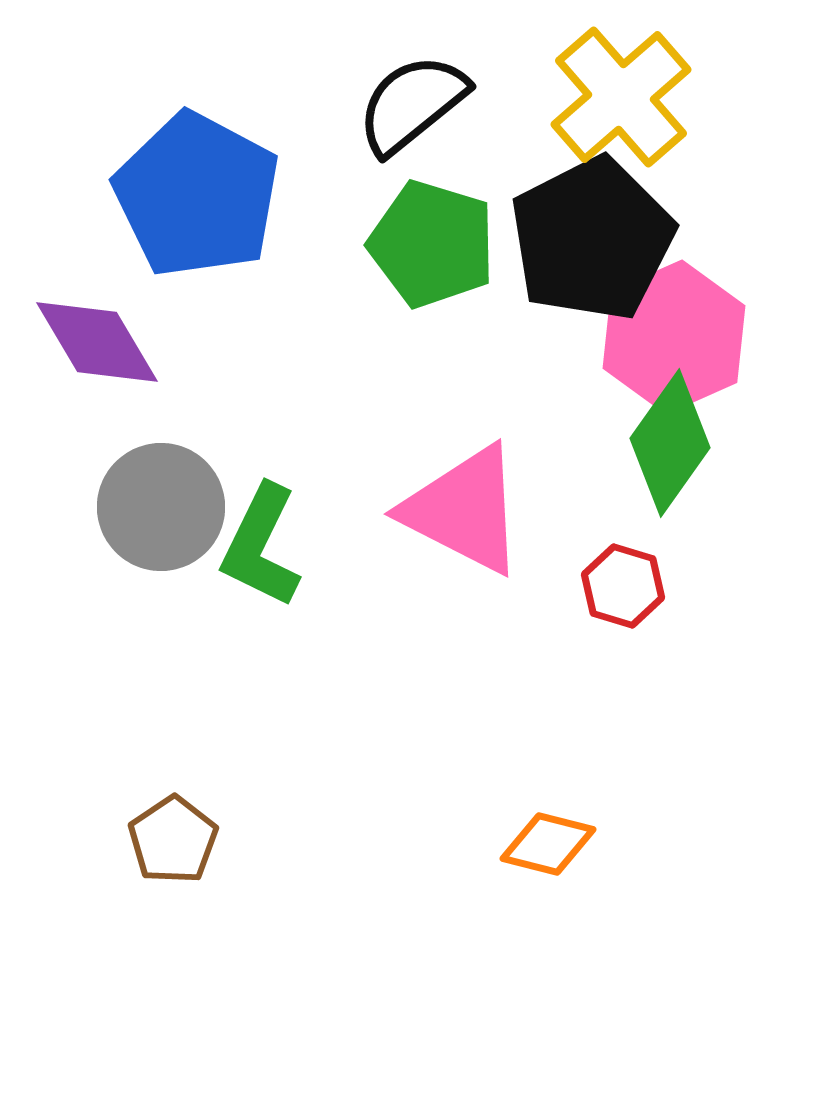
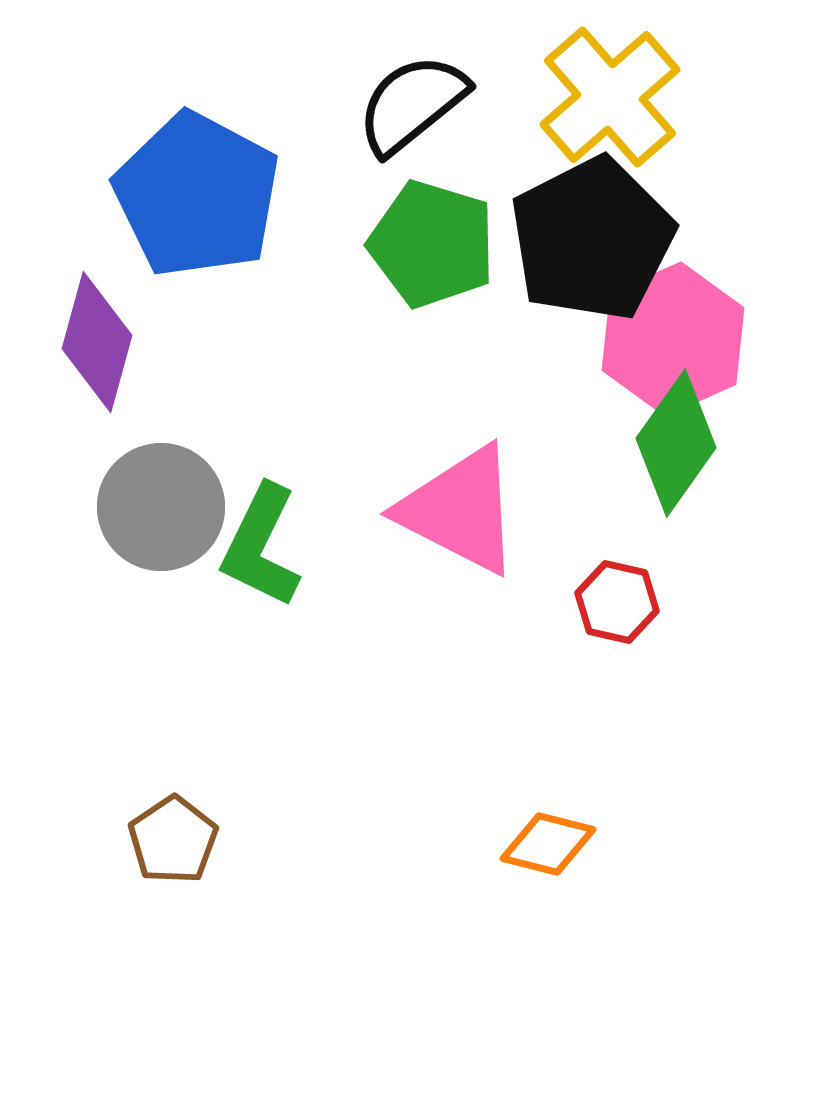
yellow cross: moved 11 px left
pink hexagon: moved 1 px left, 2 px down
purple diamond: rotated 46 degrees clockwise
green diamond: moved 6 px right
pink triangle: moved 4 px left
red hexagon: moved 6 px left, 16 px down; rotated 4 degrees counterclockwise
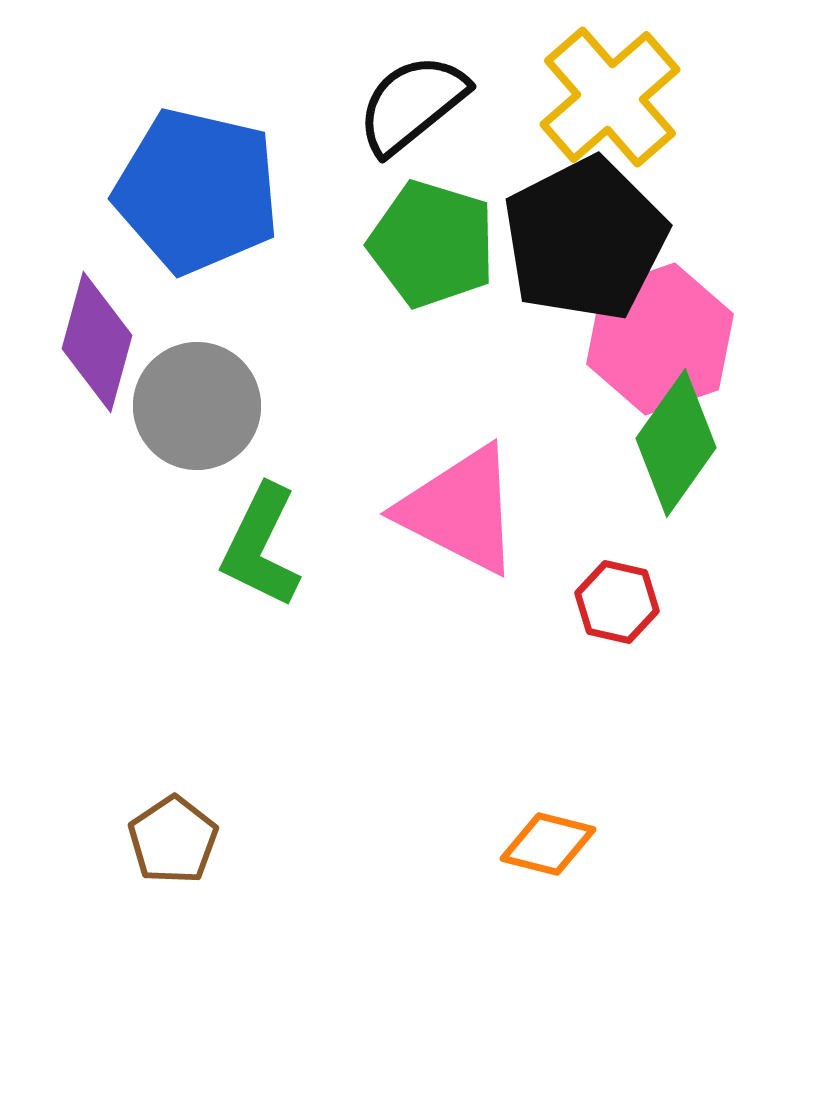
blue pentagon: moved 4 px up; rotated 15 degrees counterclockwise
black pentagon: moved 7 px left
pink hexagon: moved 13 px left; rotated 5 degrees clockwise
gray circle: moved 36 px right, 101 px up
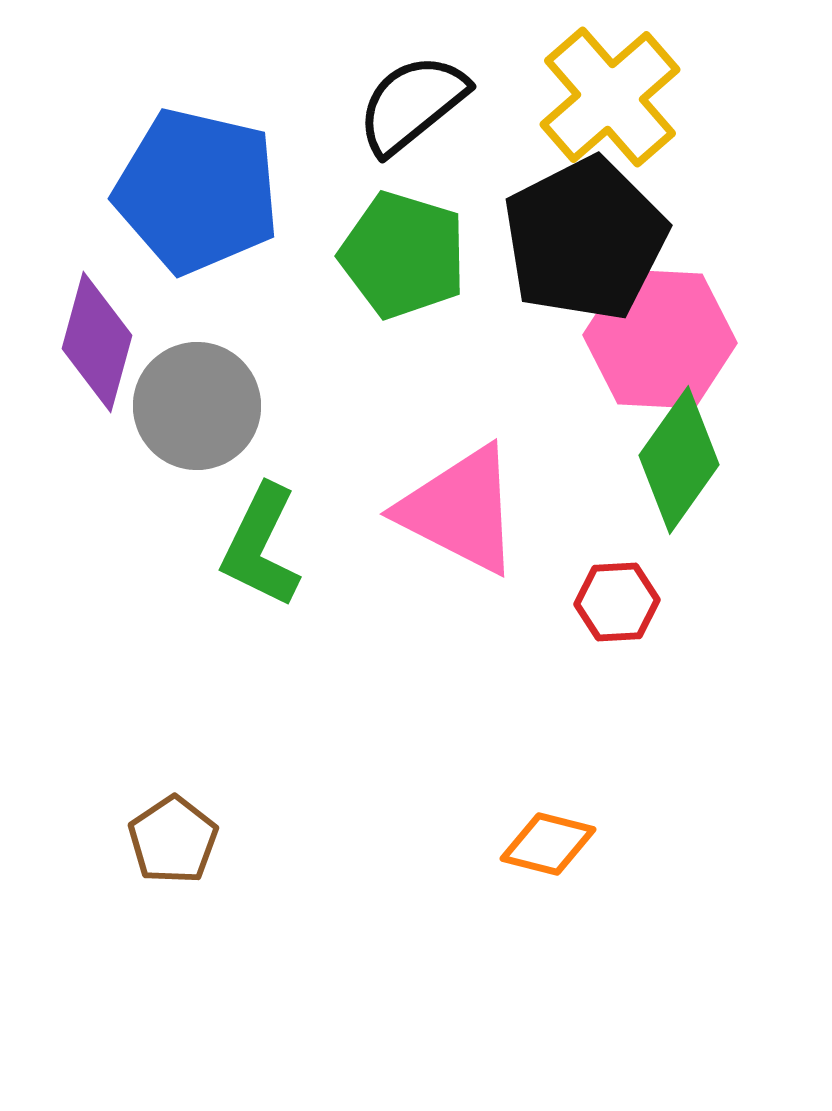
green pentagon: moved 29 px left, 11 px down
pink hexagon: rotated 22 degrees clockwise
green diamond: moved 3 px right, 17 px down
red hexagon: rotated 16 degrees counterclockwise
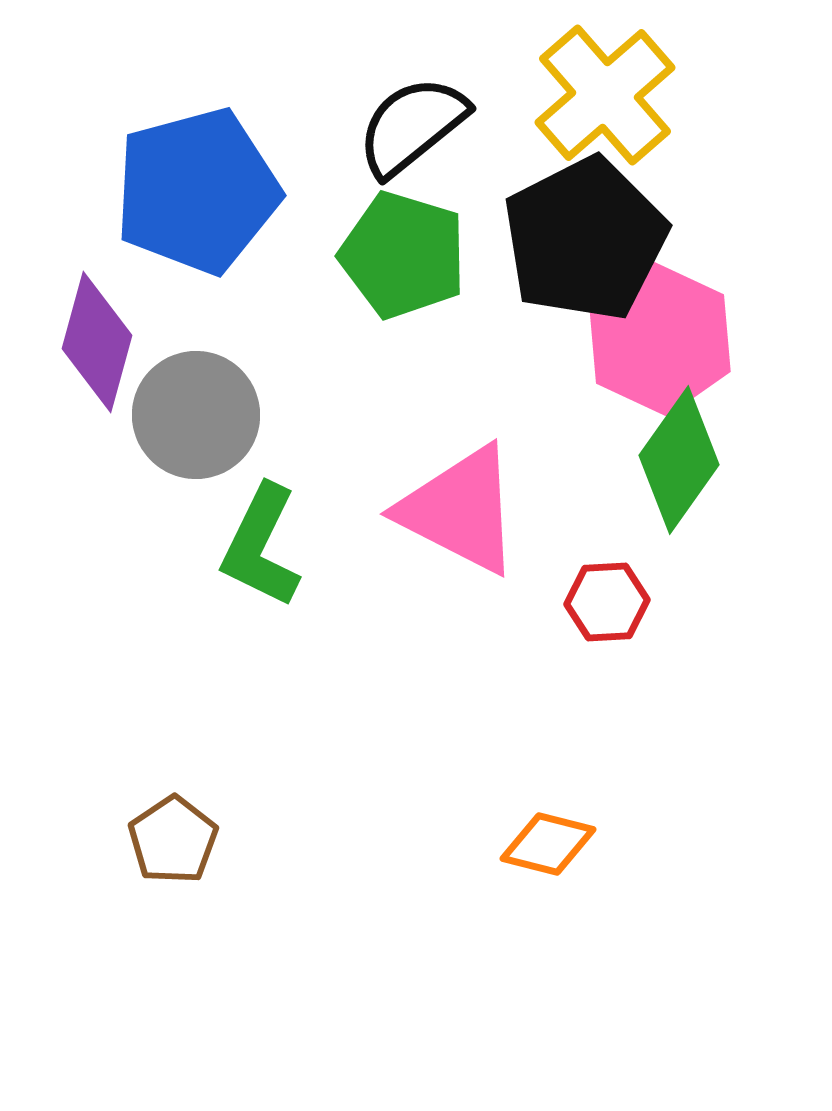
yellow cross: moved 5 px left, 2 px up
black semicircle: moved 22 px down
blue pentagon: rotated 28 degrees counterclockwise
pink hexagon: rotated 22 degrees clockwise
gray circle: moved 1 px left, 9 px down
red hexagon: moved 10 px left
